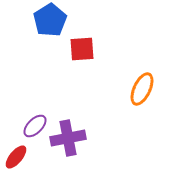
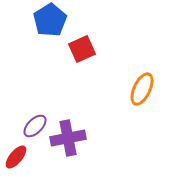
red square: rotated 20 degrees counterclockwise
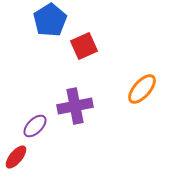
red square: moved 2 px right, 3 px up
orange ellipse: rotated 16 degrees clockwise
purple cross: moved 7 px right, 32 px up
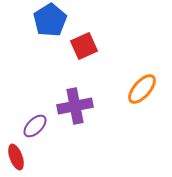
red ellipse: rotated 60 degrees counterclockwise
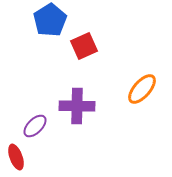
purple cross: moved 2 px right; rotated 12 degrees clockwise
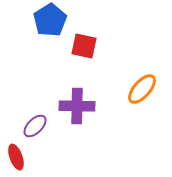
red square: rotated 36 degrees clockwise
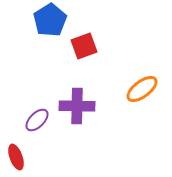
red square: rotated 32 degrees counterclockwise
orange ellipse: rotated 12 degrees clockwise
purple ellipse: moved 2 px right, 6 px up
